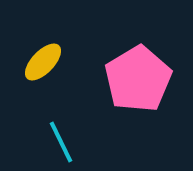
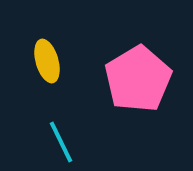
yellow ellipse: moved 4 px right, 1 px up; rotated 60 degrees counterclockwise
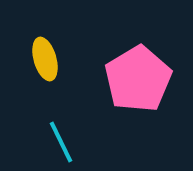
yellow ellipse: moved 2 px left, 2 px up
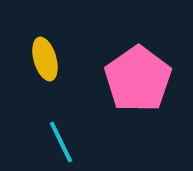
pink pentagon: rotated 4 degrees counterclockwise
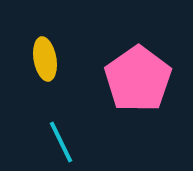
yellow ellipse: rotated 6 degrees clockwise
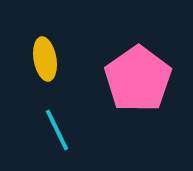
cyan line: moved 4 px left, 12 px up
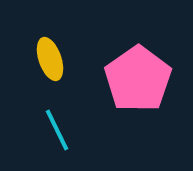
yellow ellipse: moved 5 px right; rotated 9 degrees counterclockwise
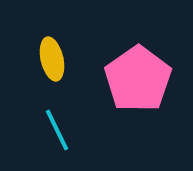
yellow ellipse: moved 2 px right; rotated 6 degrees clockwise
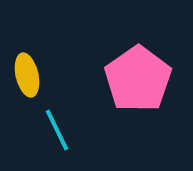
yellow ellipse: moved 25 px left, 16 px down
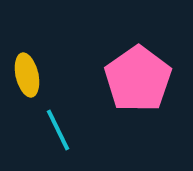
cyan line: moved 1 px right
